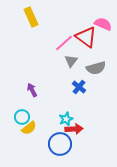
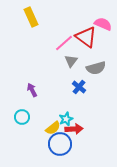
yellow semicircle: moved 24 px right
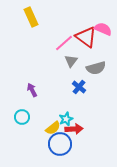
pink semicircle: moved 5 px down
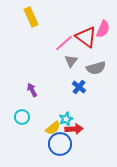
pink semicircle: rotated 90 degrees clockwise
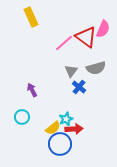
gray triangle: moved 10 px down
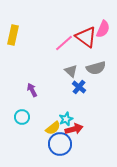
yellow rectangle: moved 18 px left, 18 px down; rotated 36 degrees clockwise
gray triangle: rotated 24 degrees counterclockwise
red arrow: rotated 12 degrees counterclockwise
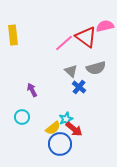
pink semicircle: moved 2 px right, 3 px up; rotated 126 degrees counterclockwise
yellow rectangle: rotated 18 degrees counterclockwise
red arrow: rotated 54 degrees clockwise
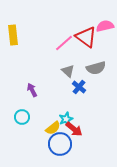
gray triangle: moved 3 px left
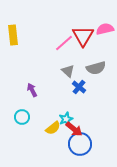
pink semicircle: moved 3 px down
red triangle: moved 3 px left, 1 px up; rotated 25 degrees clockwise
blue circle: moved 20 px right
